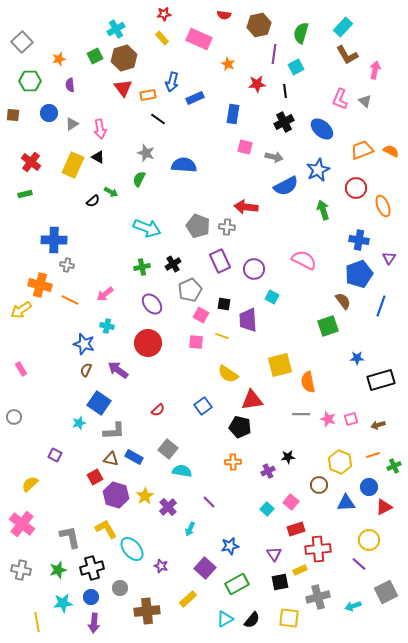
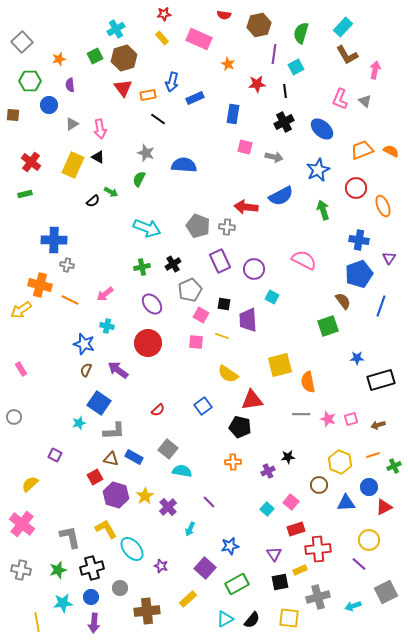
blue circle at (49, 113): moved 8 px up
blue semicircle at (286, 186): moved 5 px left, 10 px down
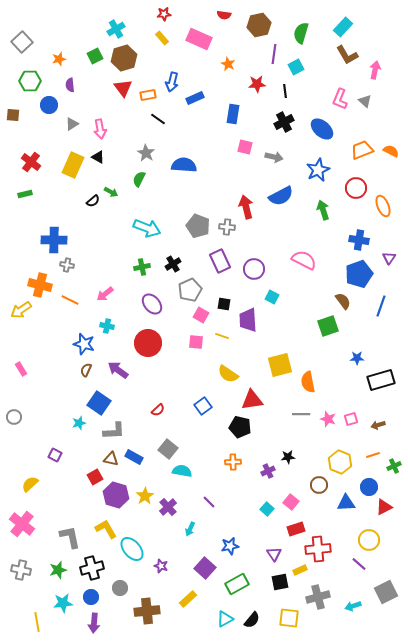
gray star at (146, 153): rotated 12 degrees clockwise
red arrow at (246, 207): rotated 70 degrees clockwise
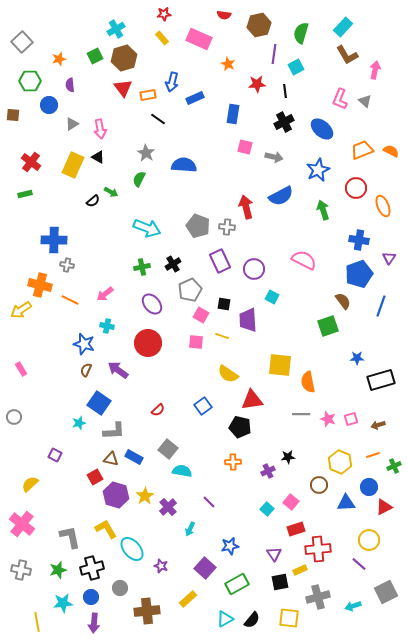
yellow square at (280, 365): rotated 20 degrees clockwise
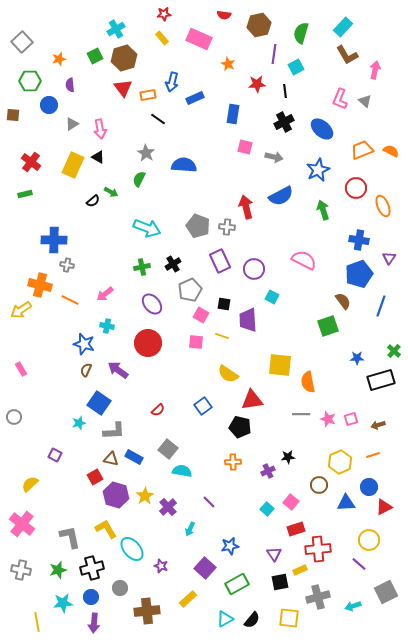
yellow hexagon at (340, 462): rotated 15 degrees clockwise
green cross at (394, 466): moved 115 px up; rotated 24 degrees counterclockwise
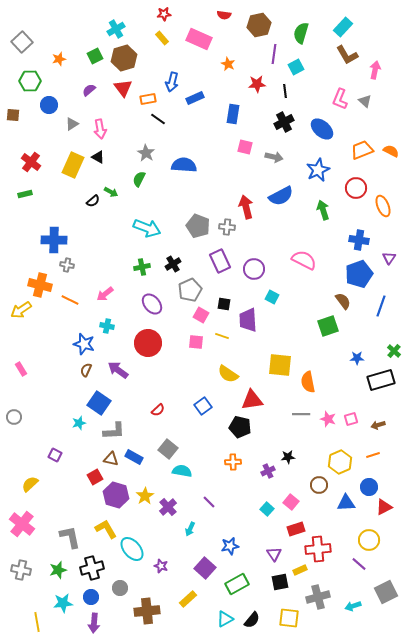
purple semicircle at (70, 85): moved 19 px right, 5 px down; rotated 56 degrees clockwise
orange rectangle at (148, 95): moved 4 px down
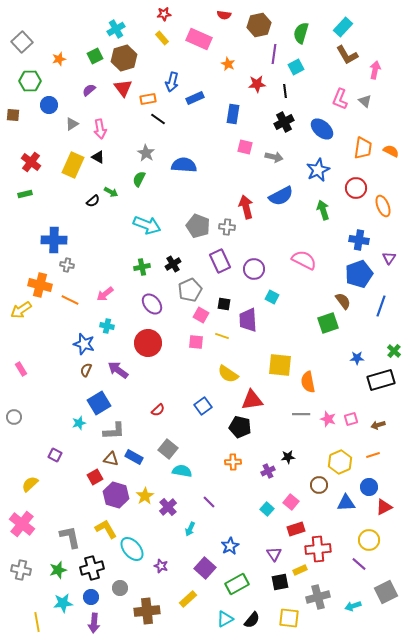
orange trapezoid at (362, 150): moved 1 px right, 2 px up; rotated 120 degrees clockwise
cyan arrow at (147, 228): moved 3 px up
green square at (328, 326): moved 3 px up
blue square at (99, 403): rotated 25 degrees clockwise
blue star at (230, 546): rotated 18 degrees counterclockwise
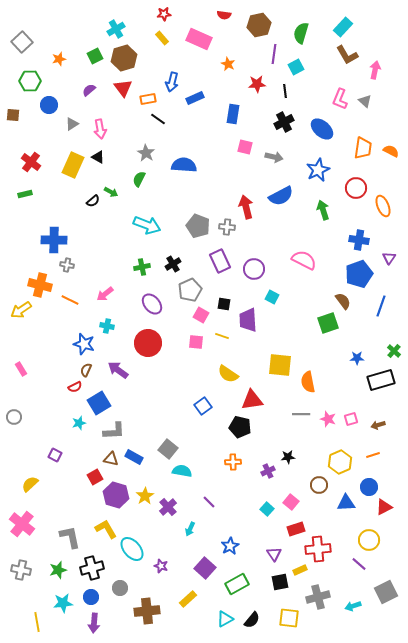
red semicircle at (158, 410): moved 83 px left, 23 px up; rotated 16 degrees clockwise
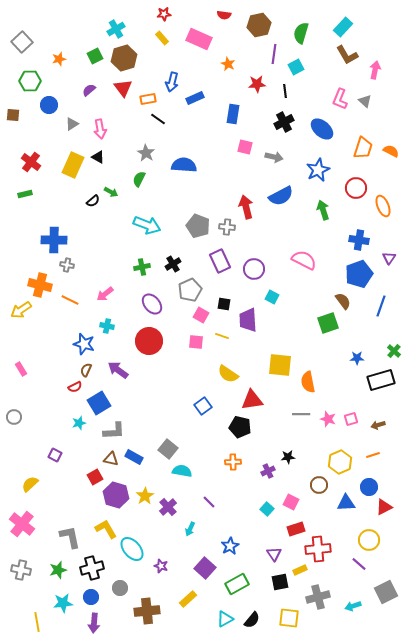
orange trapezoid at (363, 148): rotated 10 degrees clockwise
red circle at (148, 343): moved 1 px right, 2 px up
pink square at (291, 502): rotated 14 degrees counterclockwise
